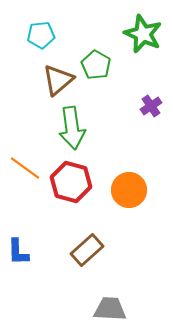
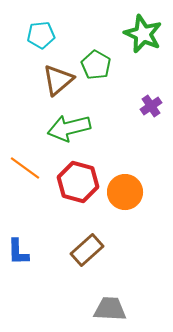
green arrow: moved 3 px left; rotated 84 degrees clockwise
red hexagon: moved 7 px right
orange circle: moved 4 px left, 2 px down
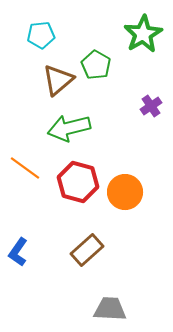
green star: rotated 18 degrees clockwise
blue L-shape: rotated 36 degrees clockwise
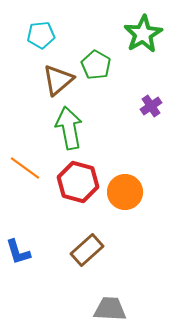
green arrow: rotated 93 degrees clockwise
blue L-shape: rotated 52 degrees counterclockwise
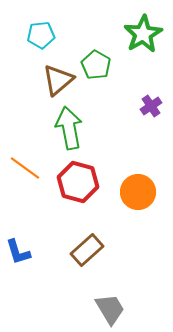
orange circle: moved 13 px right
gray trapezoid: rotated 56 degrees clockwise
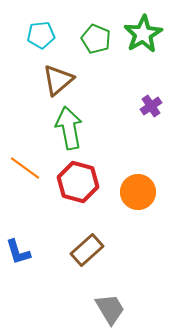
green pentagon: moved 26 px up; rotated 8 degrees counterclockwise
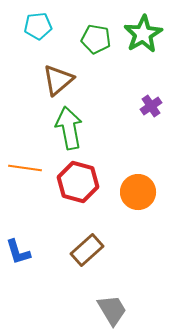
cyan pentagon: moved 3 px left, 9 px up
green pentagon: rotated 12 degrees counterclockwise
orange line: rotated 28 degrees counterclockwise
gray trapezoid: moved 2 px right, 1 px down
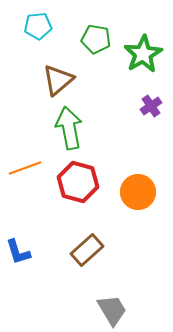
green star: moved 20 px down
orange line: rotated 28 degrees counterclockwise
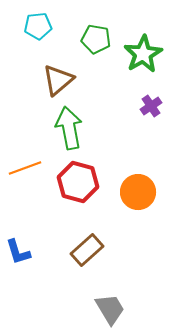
gray trapezoid: moved 2 px left, 1 px up
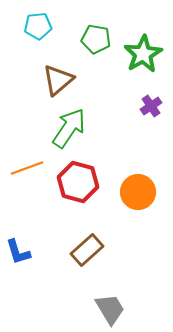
green arrow: rotated 45 degrees clockwise
orange line: moved 2 px right
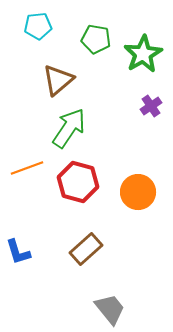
brown rectangle: moved 1 px left, 1 px up
gray trapezoid: rotated 8 degrees counterclockwise
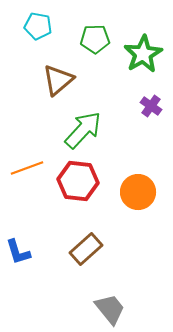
cyan pentagon: rotated 16 degrees clockwise
green pentagon: moved 1 px left; rotated 12 degrees counterclockwise
purple cross: rotated 20 degrees counterclockwise
green arrow: moved 14 px right, 2 px down; rotated 9 degrees clockwise
red hexagon: moved 1 px up; rotated 9 degrees counterclockwise
